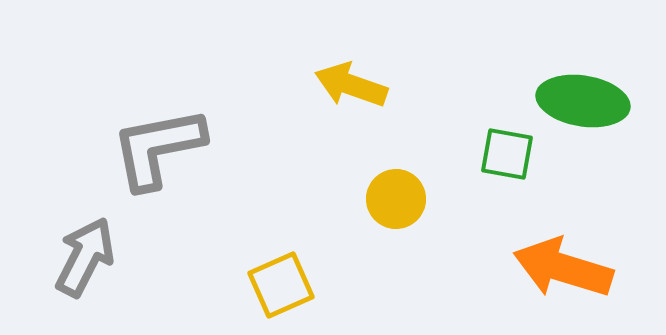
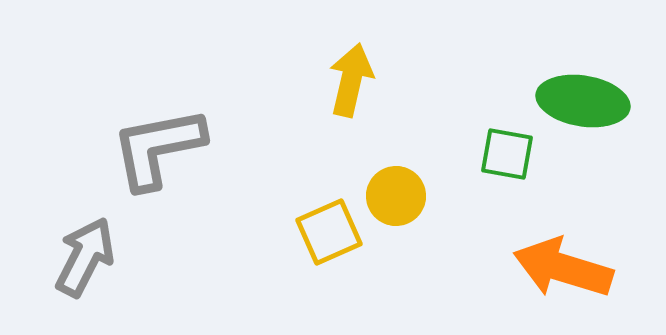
yellow arrow: moved 5 px up; rotated 84 degrees clockwise
yellow circle: moved 3 px up
yellow square: moved 48 px right, 53 px up
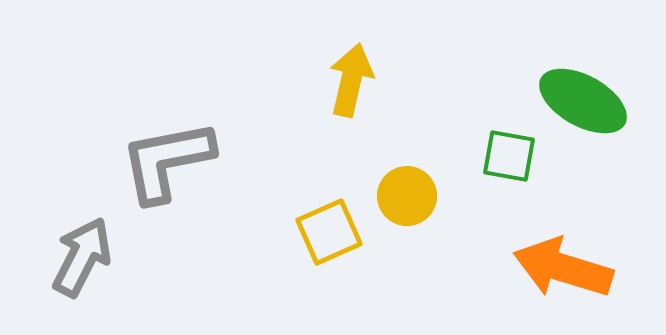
green ellipse: rotated 20 degrees clockwise
gray L-shape: moved 9 px right, 13 px down
green square: moved 2 px right, 2 px down
yellow circle: moved 11 px right
gray arrow: moved 3 px left
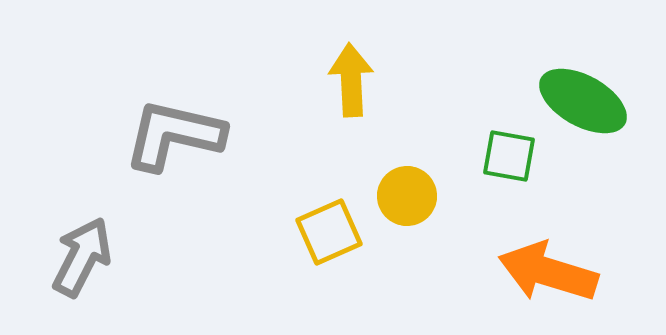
yellow arrow: rotated 16 degrees counterclockwise
gray L-shape: moved 7 px right, 26 px up; rotated 24 degrees clockwise
orange arrow: moved 15 px left, 4 px down
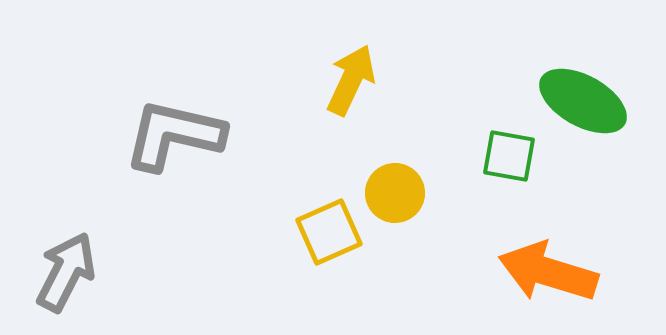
yellow arrow: rotated 28 degrees clockwise
yellow circle: moved 12 px left, 3 px up
gray arrow: moved 16 px left, 15 px down
